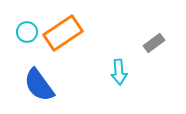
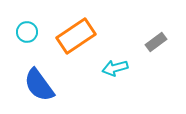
orange rectangle: moved 13 px right, 3 px down
gray rectangle: moved 2 px right, 1 px up
cyan arrow: moved 4 px left, 4 px up; rotated 80 degrees clockwise
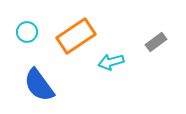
cyan arrow: moved 4 px left, 6 px up
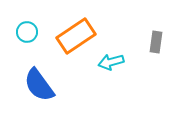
gray rectangle: rotated 45 degrees counterclockwise
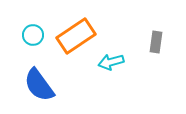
cyan circle: moved 6 px right, 3 px down
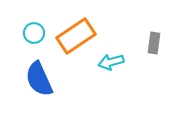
cyan circle: moved 1 px right, 2 px up
gray rectangle: moved 2 px left, 1 px down
blue semicircle: moved 6 px up; rotated 12 degrees clockwise
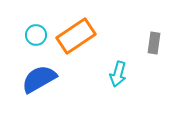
cyan circle: moved 2 px right, 2 px down
cyan arrow: moved 7 px right, 12 px down; rotated 60 degrees counterclockwise
blue semicircle: rotated 84 degrees clockwise
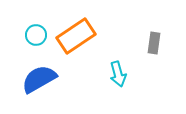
cyan arrow: rotated 30 degrees counterclockwise
